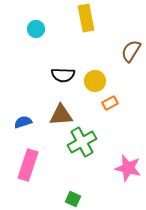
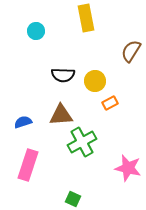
cyan circle: moved 2 px down
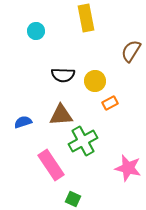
green cross: moved 1 px right, 1 px up
pink rectangle: moved 23 px right; rotated 52 degrees counterclockwise
